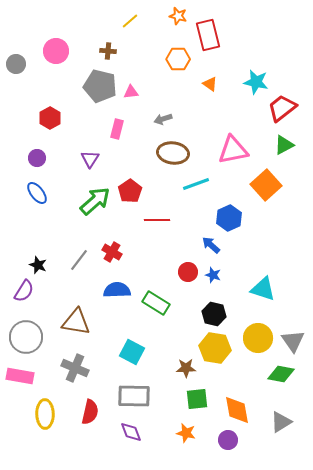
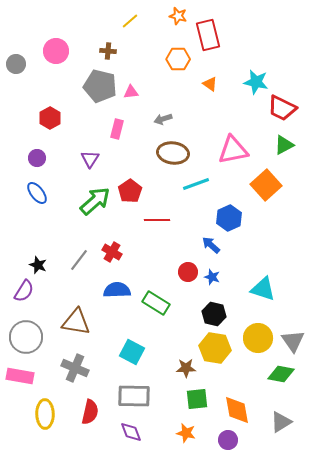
red trapezoid at (282, 108): rotated 116 degrees counterclockwise
blue star at (213, 275): moved 1 px left, 2 px down
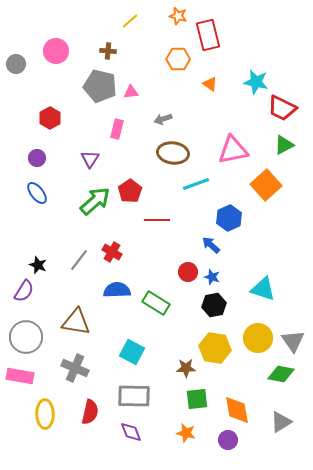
black hexagon at (214, 314): moved 9 px up; rotated 25 degrees counterclockwise
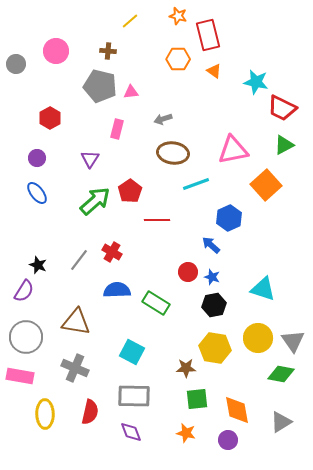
orange triangle at (210, 84): moved 4 px right, 13 px up
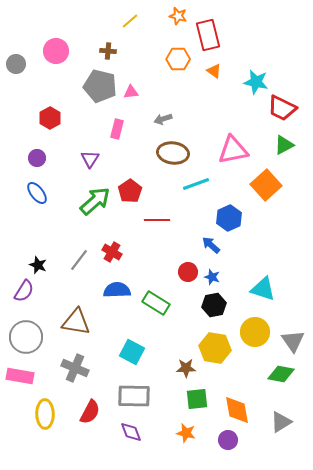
yellow circle at (258, 338): moved 3 px left, 6 px up
red semicircle at (90, 412): rotated 15 degrees clockwise
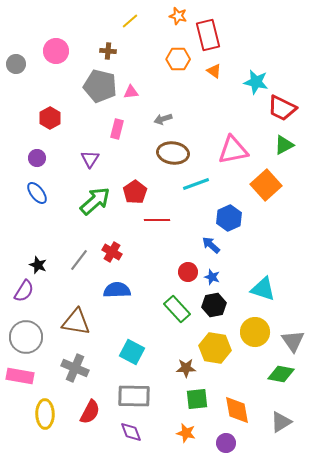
red pentagon at (130, 191): moved 5 px right, 1 px down
green rectangle at (156, 303): moved 21 px right, 6 px down; rotated 16 degrees clockwise
purple circle at (228, 440): moved 2 px left, 3 px down
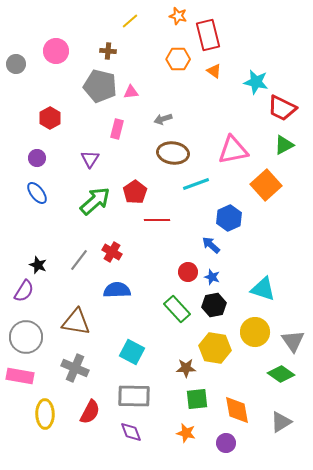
green diamond at (281, 374): rotated 24 degrees clockwise
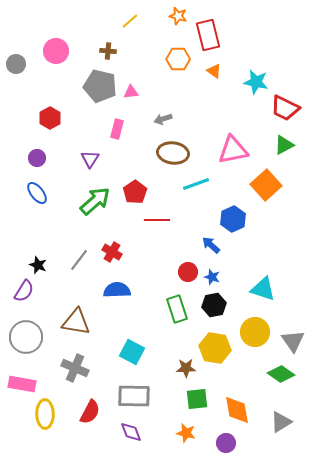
red trapezoid at (282, 108): moved 3 px right
blue hexagon at (229, 218): moved 4 px right, 1 px down
green rectangle at (177, 309): rotated 24 degrees clockwise
pink rectangle at (20, 376): moved 2 px right, 8 px down
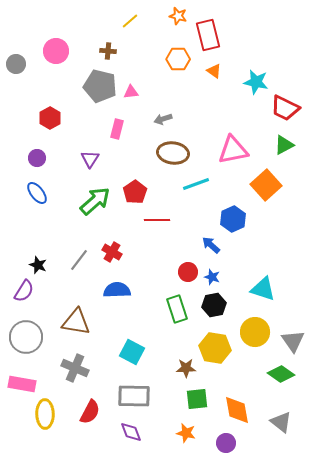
gray triangle at (281, 422): rotated 50 degrees counterclockwise
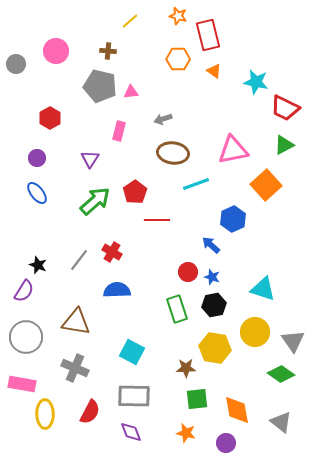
pink rectangle at (117, 129): moved 2 px right, 2 px down
